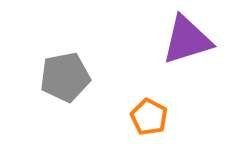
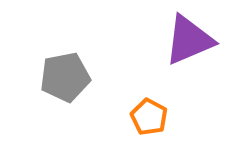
purple triangle: moved 2 px right; rotated 6 degrees counterclockwise
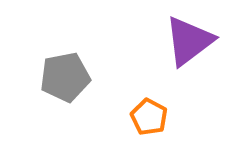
purple triangle: moved 1 px down; rotated 14 degrees counterclockwise
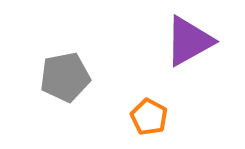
purple triangle: rotated 8 degrees clockwise
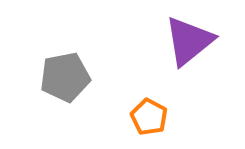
purple triangle: rotated 10 degrees counterclockwise
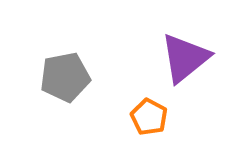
purple triangle: moved 4 px left, 17 px down
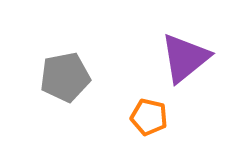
orange pentagon: rotated 15 degrees counterclockwise
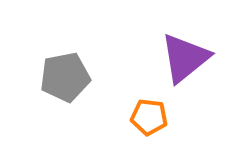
orange pentagon: rotated 6 degrees counterclockwise
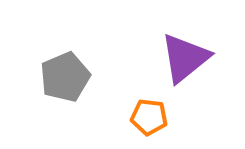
gray pentagon: rotated 12 degrees counterclockwise
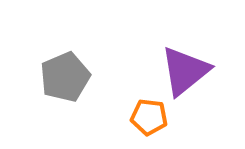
purple triangle: moved 13 px down
